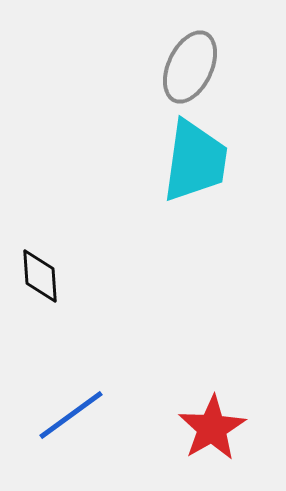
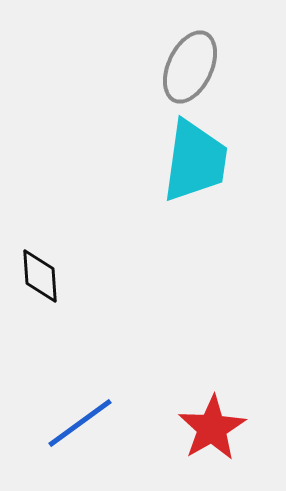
blue line: moved 9 px right, 8 px down
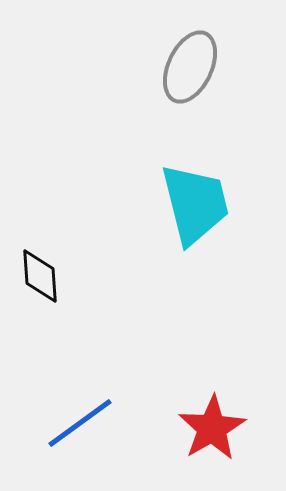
cyan trapezoid: moved 43 px down; rotated 22 degrees counterclockwise
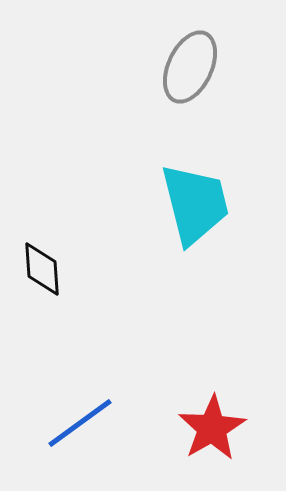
black diamond: moved 2 px right, 7 px up
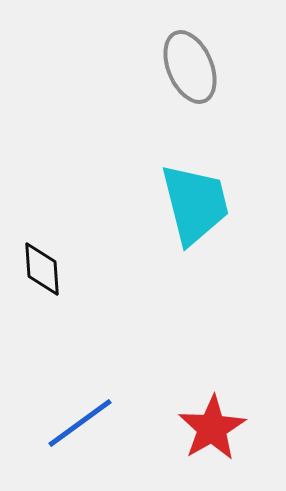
gray ellipse: rotated 48 degrees counterclockwise
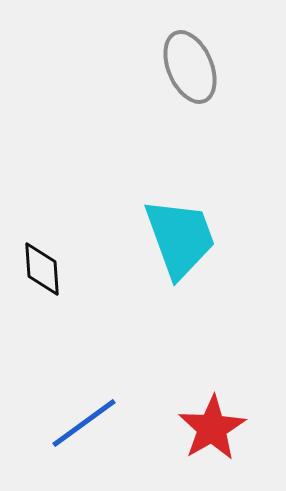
cyan trapezoid: moved 15 px left, 34 px down; rotated 6 degrees counterclockwise
blue line: moved 4 px right
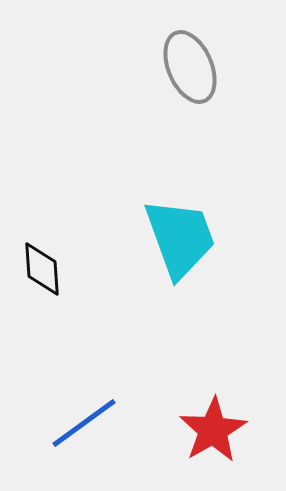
red star: moved 1 px right, 2 px down
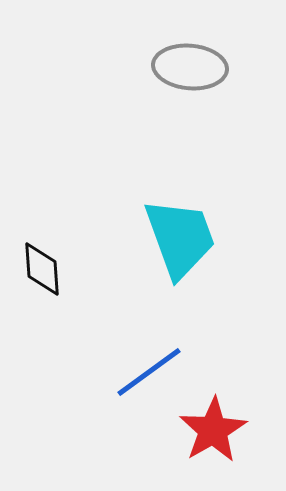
gray ellipse: rotated 62 degrees counterclockwise
blue line: moved 65 px right, 51 px up
